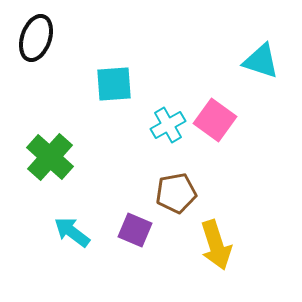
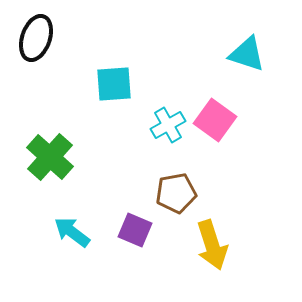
cyan triangle: moved 14 px left, 7 px up
yellow arrow: moved 4 px left
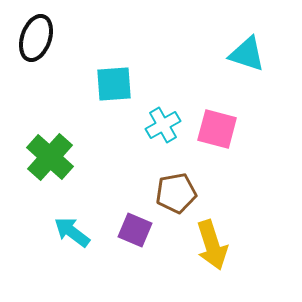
pink square: moved 2 px right, 9 px down; rotated 21 degrees counterclockwise
cyan cross: moved 5 px left
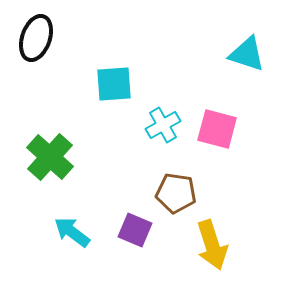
brown pentagon: rotated 18 degrees clockwise
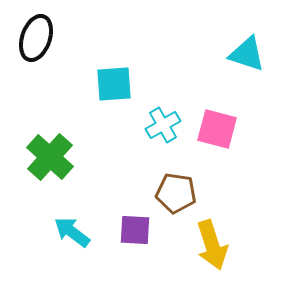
purple square: rotated 20 degrees counterclockwise
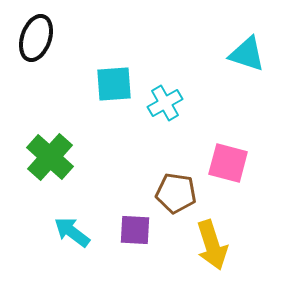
cyan cross: moved 2 px right, 22 px up
pink square: moved 11 px right, 34 px down
